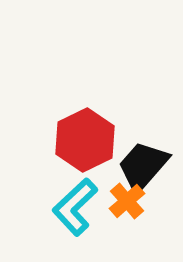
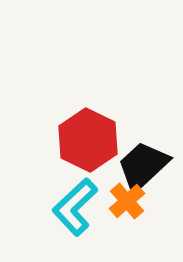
red hexagon: moved 3 px right; rotated 8 degrees counterclockwise
black trapezoid: rotated 6 degrees clockwise
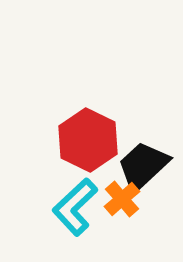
orange cross: moved 5 px left, 2 px up
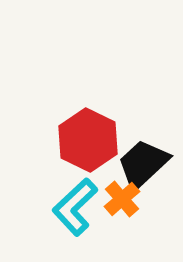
black trapezoid: moved 2 px up
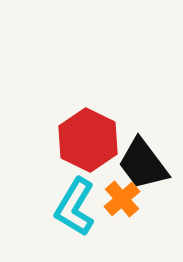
black trapezoid: rotated 84 degrees counterclockwise
cyan L-shape: rotated 16 degrees counterclockwise
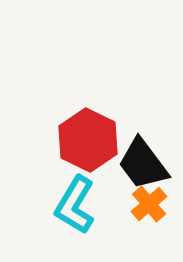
orange cross: moved 27 px right, 5 px down
cyan L-shape: moved 2 px up
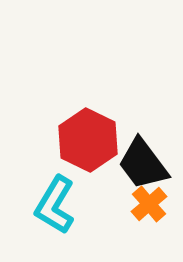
cyan L-shape: moved 20 px left
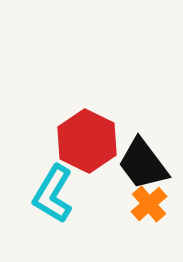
red hexagon: moved 1 px left, 1 px down
cyan L-shape: moved 2 px left, 11 px up
